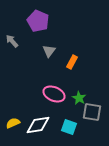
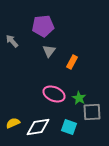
purple pentagon: moved 5 px right, 5 px down; rotated 30 degrees counterclockwise
gray square: rotated 12 degrees counterclockwise
white diamond: moved 2 px down
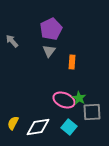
purple pentagon: moved 8 px right, 3 px down; rotated 20 degrees counterclockwise
orange rectangle: rotated 24 degrees counterclockwise
pink ellipse: moved 10 px right, 6 px down
yellow semicircle: rotated 40 degrees counterclockwise
cyan square: rotated 21 degrees clockwise
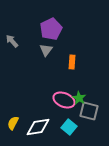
gray triangle: moved 3 px left, 1 px up
gray square: moved 3 px left, 1 px up; rotated 18 degrees clockwise
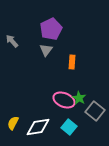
gray square: moved 6 px right; rotated 24 degrees clockwise
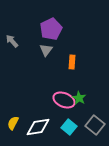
gray square: moved 14 px down
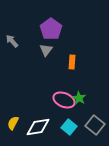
purple pentagon: rotated 10 degrees counterclockwise
